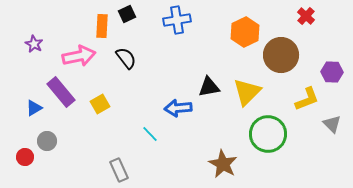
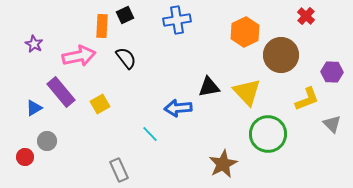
black square: moved 2 px left, 1 px down
yellow triangle: rotated 28 degrees counterclockwise
brown star: rotated 16 degrees clockwise
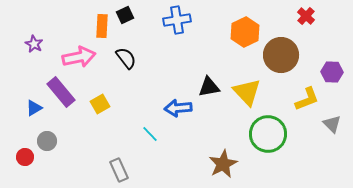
pink arrow: moved 1 px down
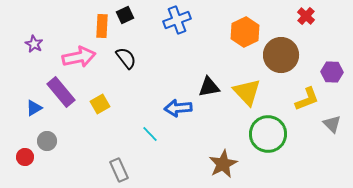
blue cross: rotated 12 degrees counterclockwise
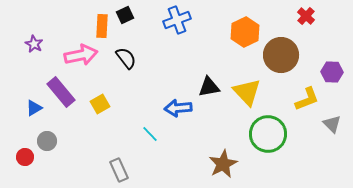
pink arrow: moved 2 px right, 2 px up
